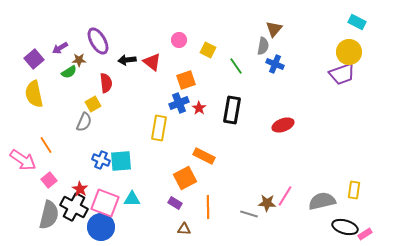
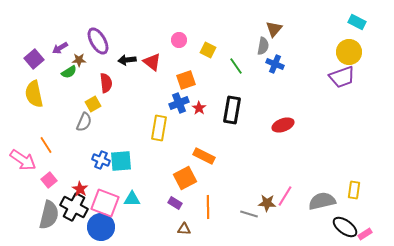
purple trapezoid at (342, 74): moved 3 px down
black ellipse at (345, 227): rotated 20 degrees clockwise
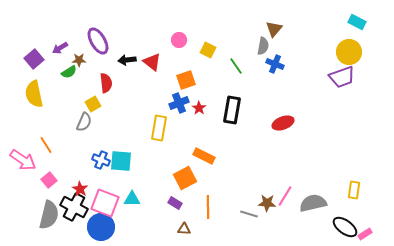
red ellipse at (283, 125): moved 2 px up
cyan square at (121, 161): rotated 10 degrees clockwise
gray semicircle at (322, 201): moved 9 px left, 2 px down
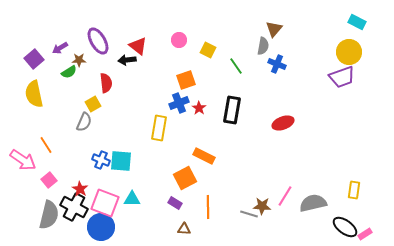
red triangle at (152, 62): moved 14 px left, 16 px up
blue cross at (275, 64): moved 2 px right
brown star at (267, 203): moved 5 px left, 3 px down
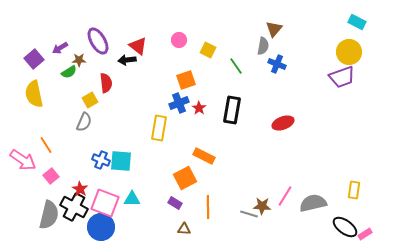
yellow square at (93, 104): moved 3 px left, 4 px up
pink square at (49, 180): moved 2 px right, 4 px up
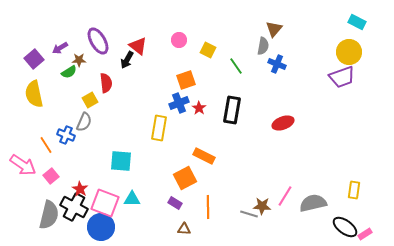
black arrow at (127, 60): rotated 54 degrees counterclockwise
pink arrow at (23, 160): moved 5 px down
blue cross at (101, 160): moved 35 px left, 25 px up
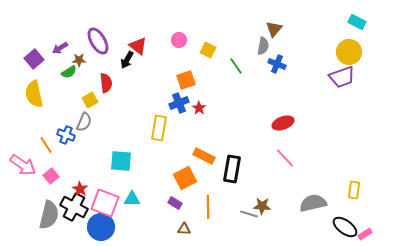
black rectangle at (232, 110): moved 59 px down
pink line at (285, 196): moved 38 px up; rotated 75 degrees counterclockwise
